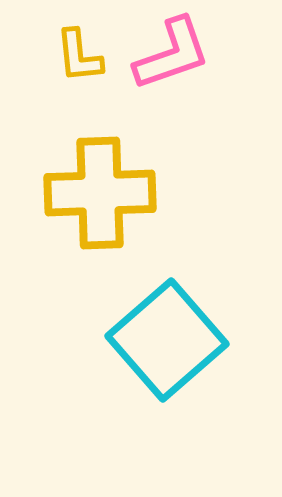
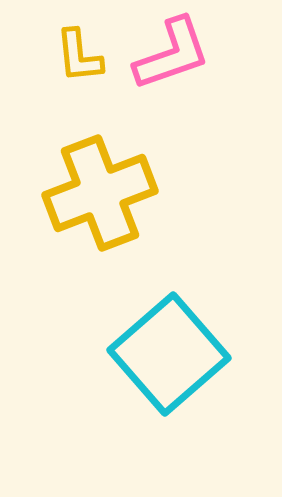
yellow cross: rotated 19 degrees counterclockwise
cyan square: moved 2 px right, 14 px down
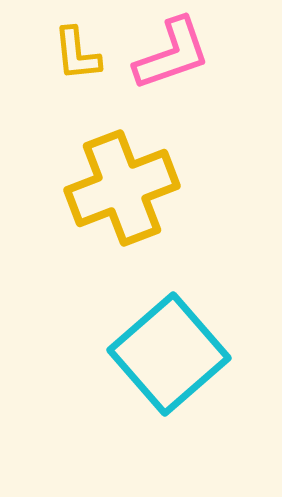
yellow L-shape: moved 2 px left, 2 px up
yellow cross: moved 22 px right, 5 px up
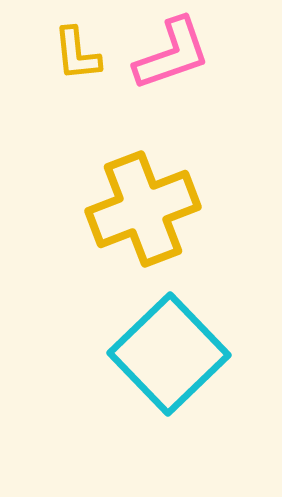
yellow cross: moved 21 px right, 21 px down
cyan square: rotated 3 degrees counterclockwise
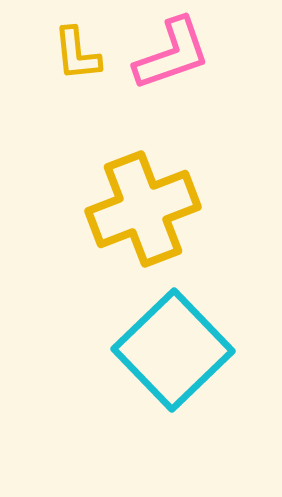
cyan square: moved 4 px right, 4 px up
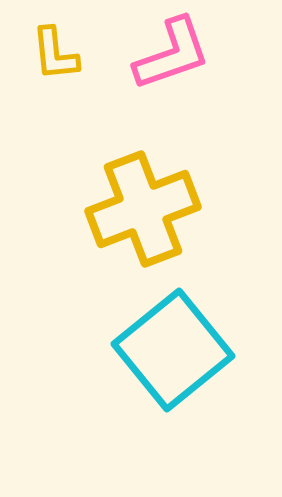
yellow L-shape: moved 22 px left
cyan square: rotated 5 degrees clockwise
